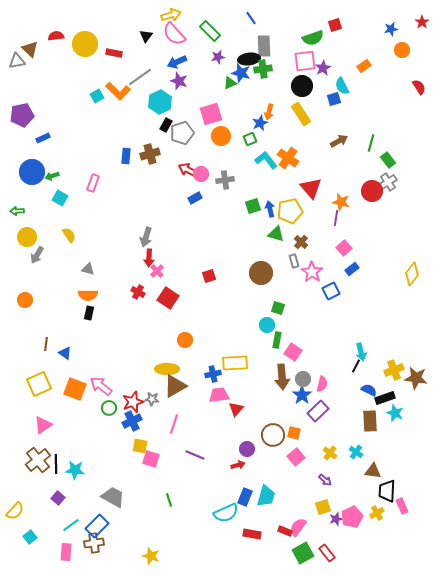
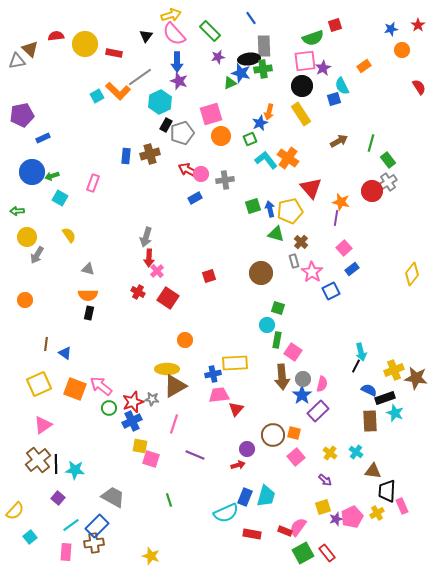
red star at (422, 22): moved 4 px left, 3 px down
blue arrow at (177, 62): rotated 66 degrees counterclockwise
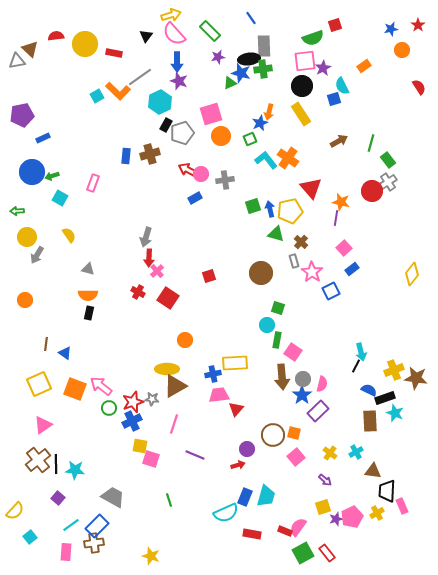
cyan cross at (356, 452): rotated 24 degrees clockwise
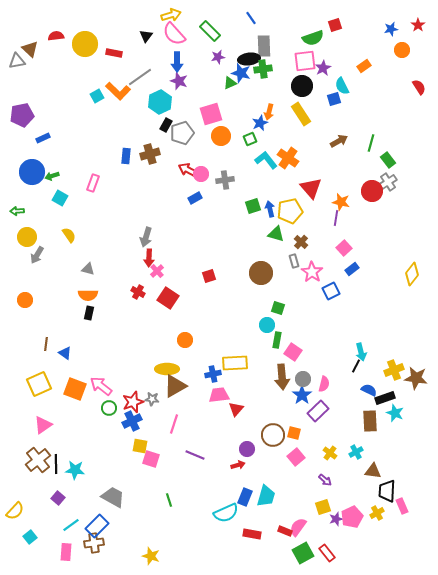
pink semicircle at (322, 384): moved 2 px right
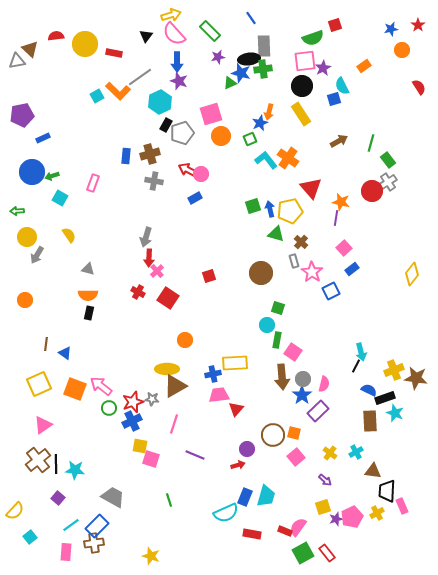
gray cross at (225, 180): moved 71 px left, 1 px down; rotated 18 degrees clockwise
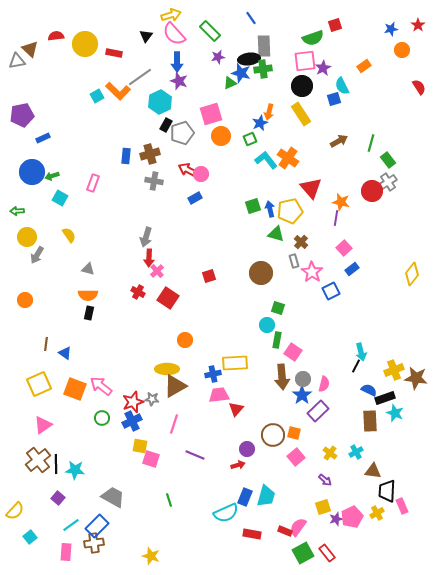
green circle at (109, 408): moved 7 px left, 10 px down
